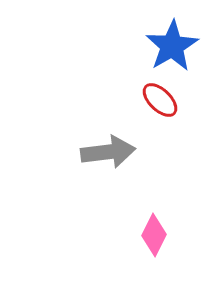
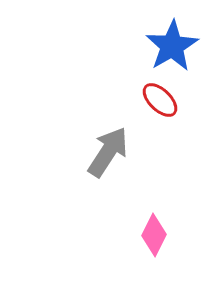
gray arrow: rotated 50 degrees counterclockwise
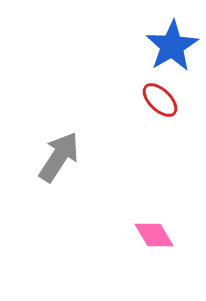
gray arrow: moved 49 px left, 5 px down
pink diamond: rotated 57 degrees counterclockwise
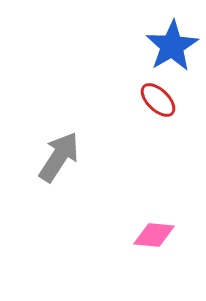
red ellipse: moved 2 px left
pink diamond: rotated 54 degrees counterclockwise
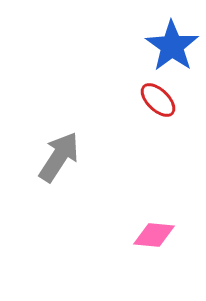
blue star: rotated 6 degrees counterclockwise
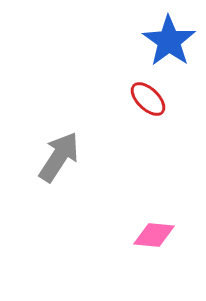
blue star: moved 3 px left, 5 px up
red ellipse: moved 10 px left, 1 px up
